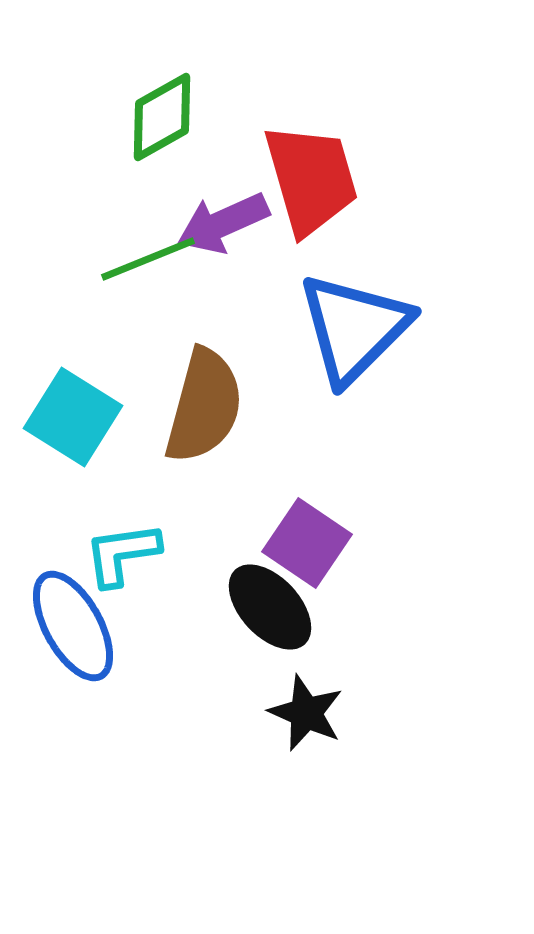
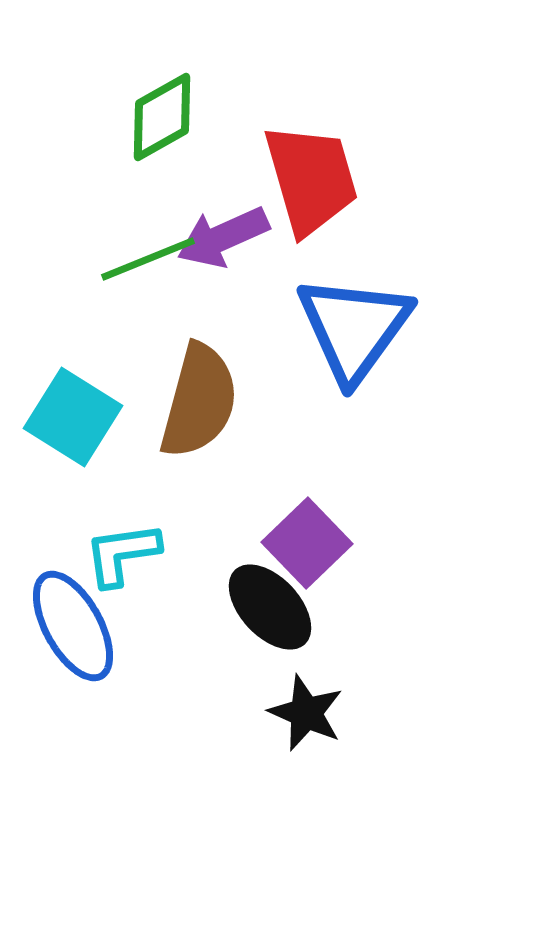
purple arrow: moved 14 px down
blue triangle: rotated 9 degrees counterclockwise
brown semicircle: moved 5 px left, 5 px up
purple square: rotated 12 degrees clockwise
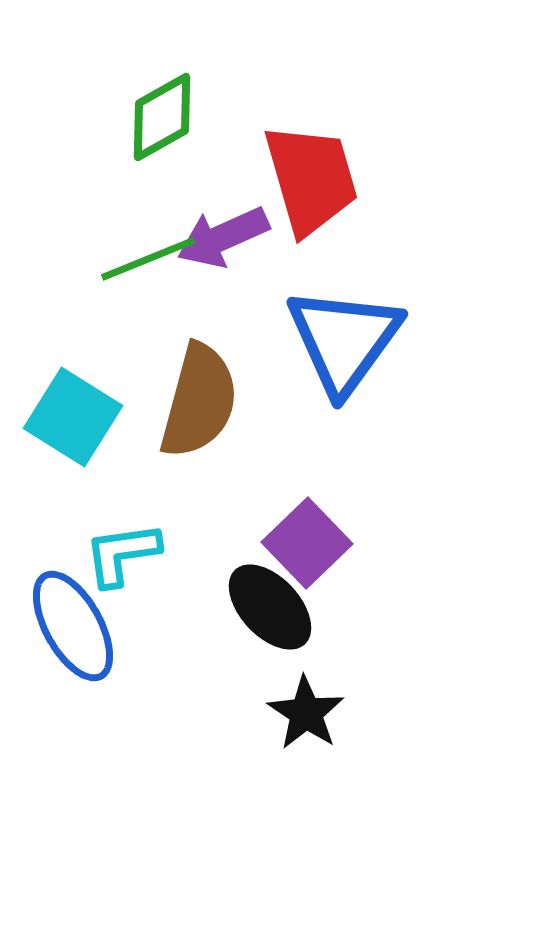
blue triangle: moved 10 px left, 12 px down
black star: rotated 10 degrees clockwise
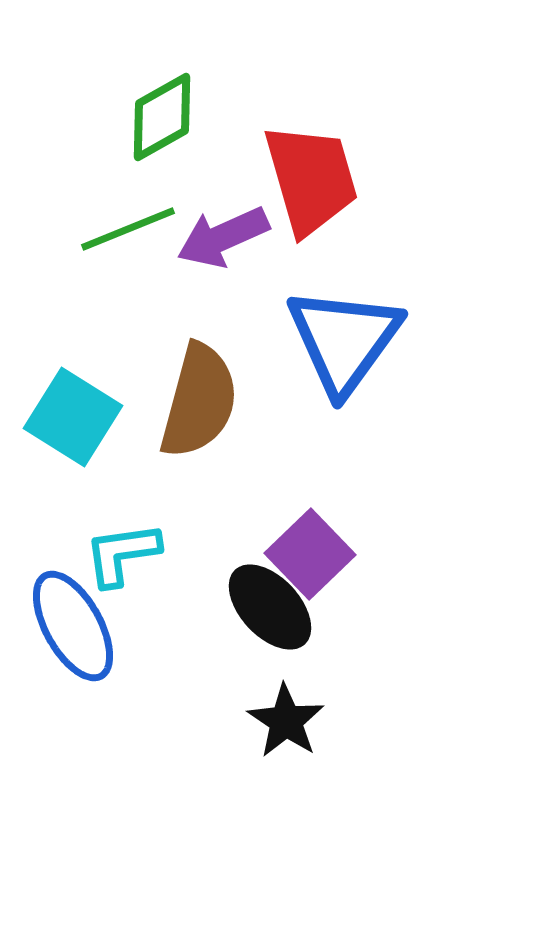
green line: moved 20 px left, 30 px up
purple square: moved 3 px right, 11 px down
black star: moved 20 px left, 8 px down
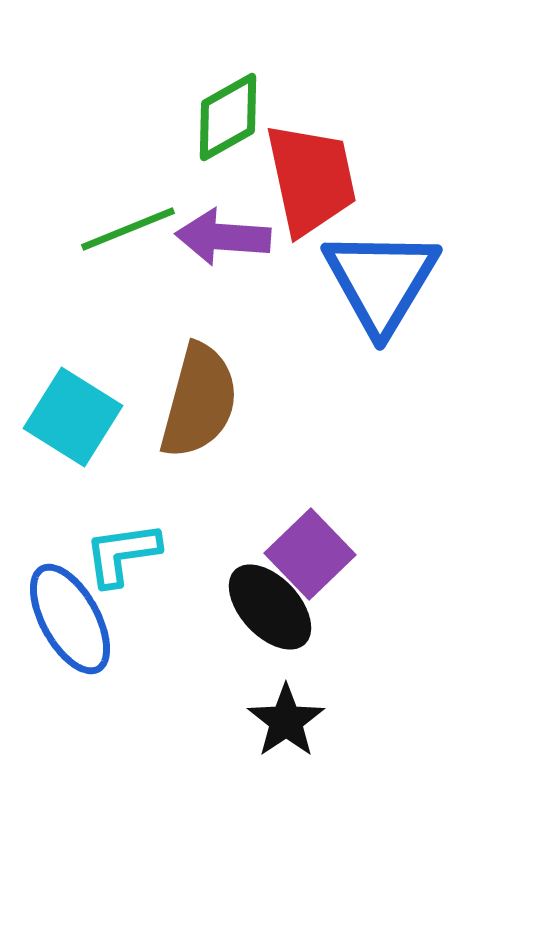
green diamond: moved 66 px right
red trapezoid: rotated 4 degrees clockwise
purple arrow: rotated 28 degrees clockwise
blue triangle: moved 37 px right, 59 px up; rotated 5 degrees counterclockwise
blue ellipse: moved 3 px left, 7 px up
black star: rotated 4 degrees clockwise
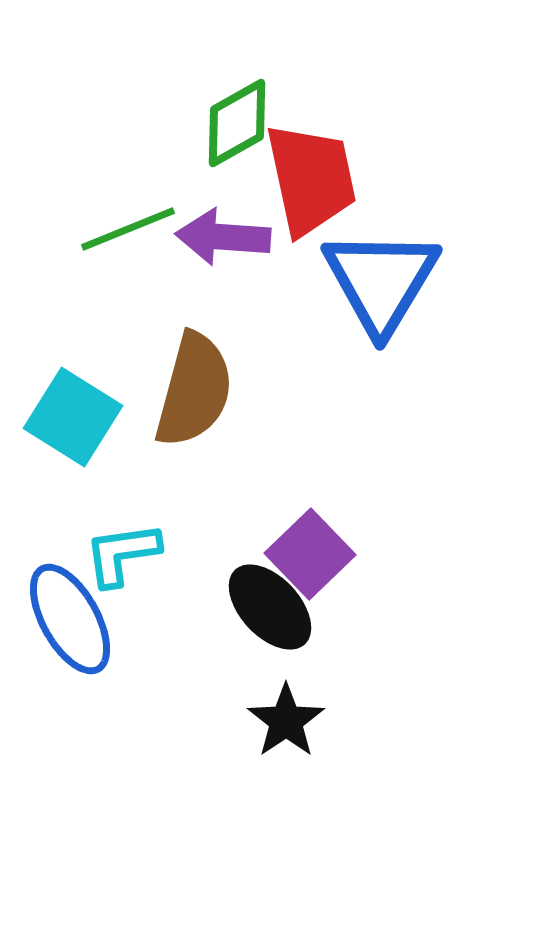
green diamond: moved 9 px right, 6 px down
brown semicircle: moved 5 px left, 11 px up
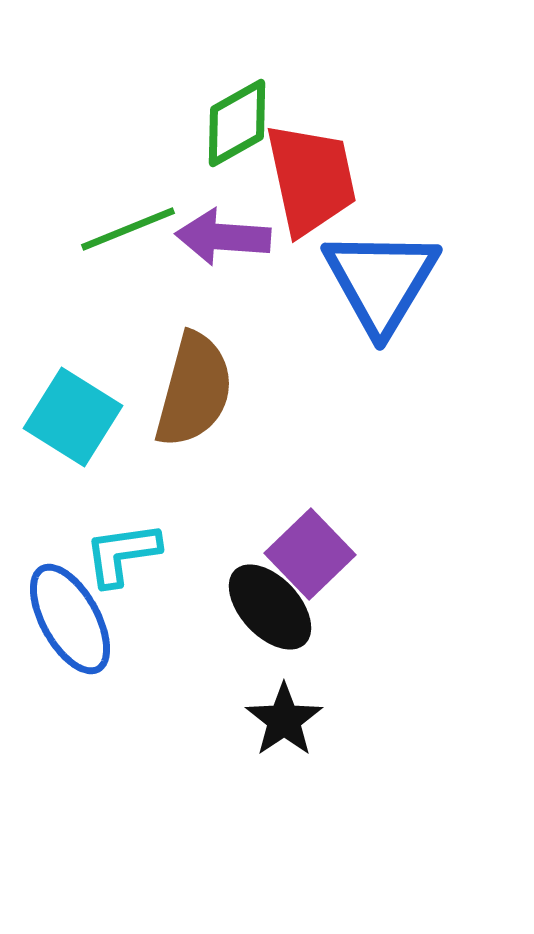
black star: moved 2 px left, 1 px up
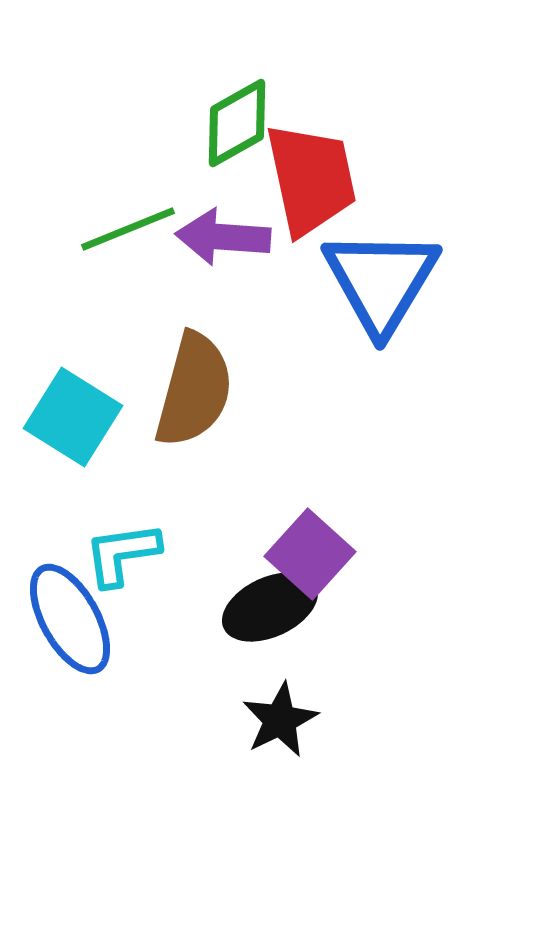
purple square: rotated 4 degrees counterclockwise
black ellipse: rotated 72 degrees counterclockwise
black star: moved 4 px left; rotated 8 degrees clockwise
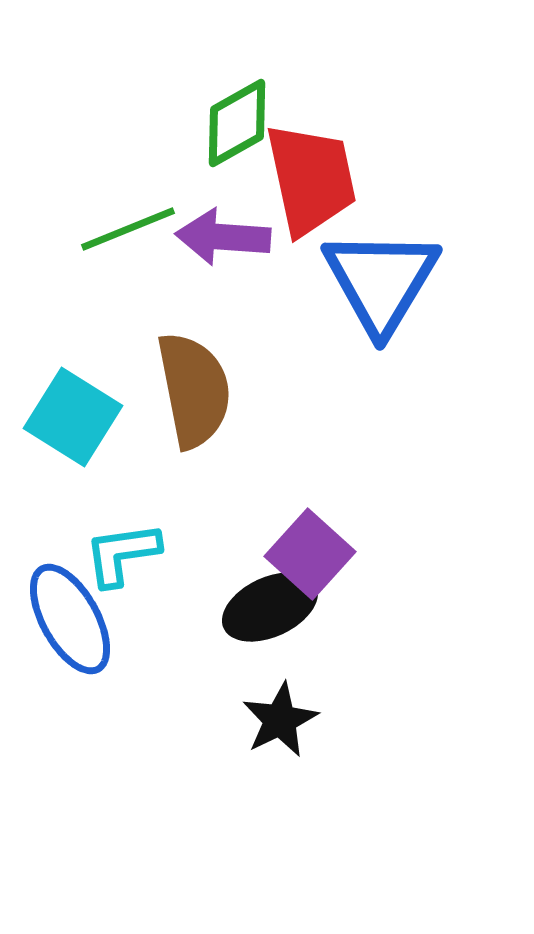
brown semicircle: rotated 26 degrees counterclockwise
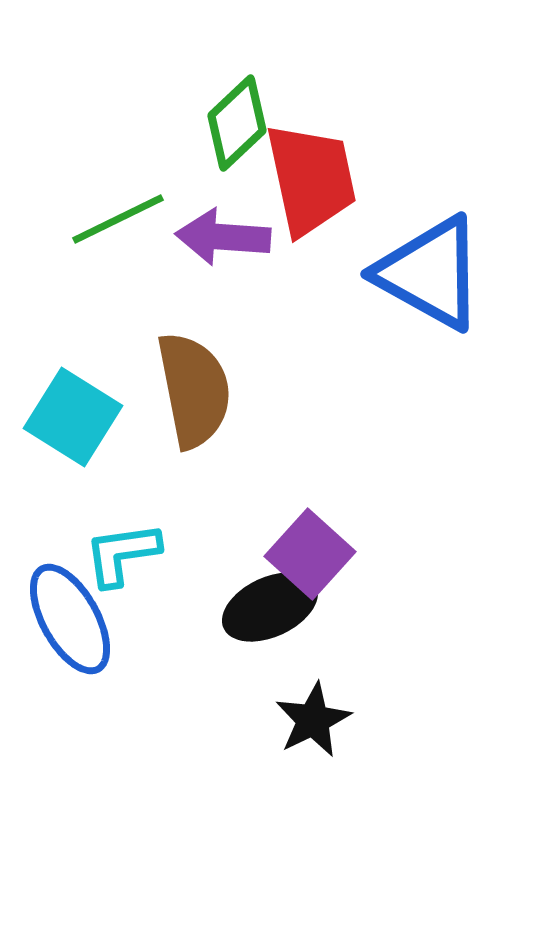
green diamond: rotated 14 degrees counterclockwise
green line: moved 10 px left, 10 px up; rotated 4 degrees counterclockwise
blue triangle: moved 49 px right, 8 px up; rotated 32 degrees counterclockwise
black star: moved 33 px right
